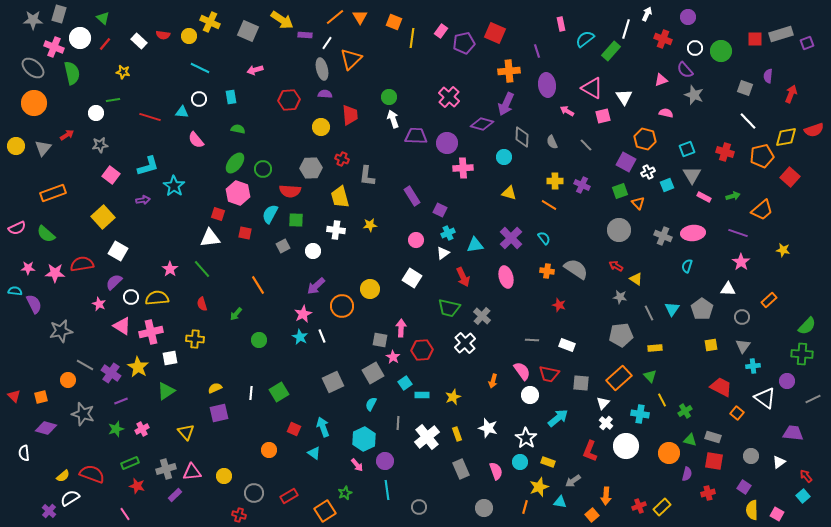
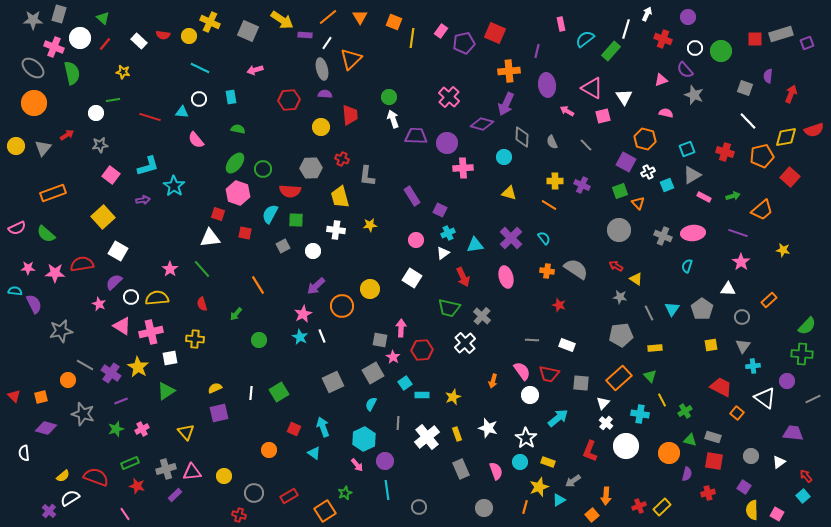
orange line at (335, 17): moved 7 px left
purple line at (537, 51): rotated 32 degrees clockwise
gray triangle at (692, 175): rotated 30 degrees clockwise
red semicircle at (92, 474): moved 4 px right, 3 px down
cyan triangle at (560, 502): moved 1 px left, 2 px up; rotated 40 degrees counterclockwise
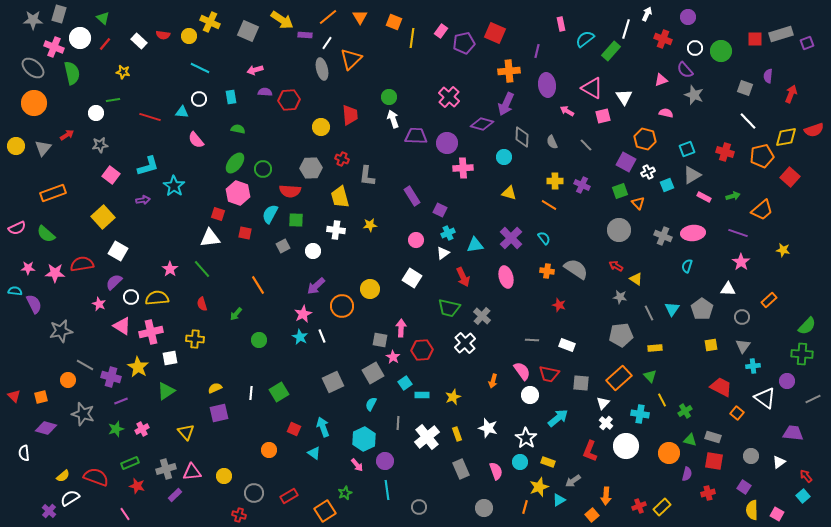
purple semicircle at (325, 94): moved 60 px left, 2 px up
purple cross at (111, 373): moved 4 px down; rotated 18 degrees counterclockwise
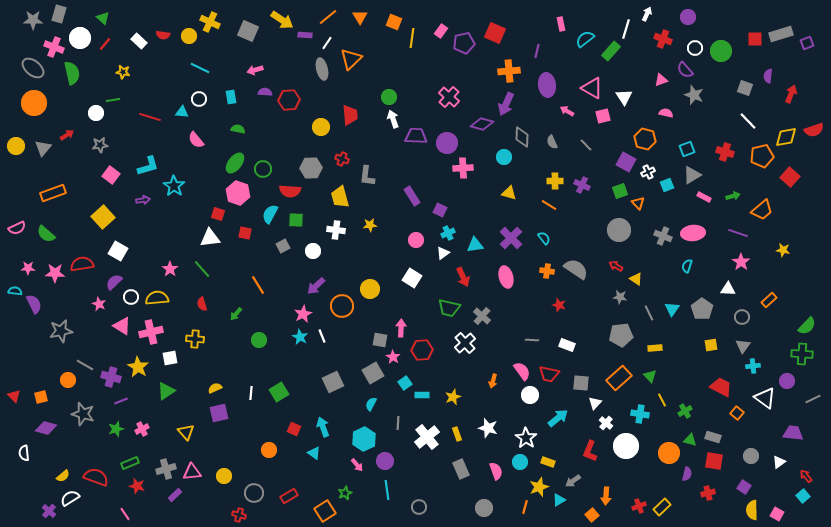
white triangle at (603, 403): moved 8 px left
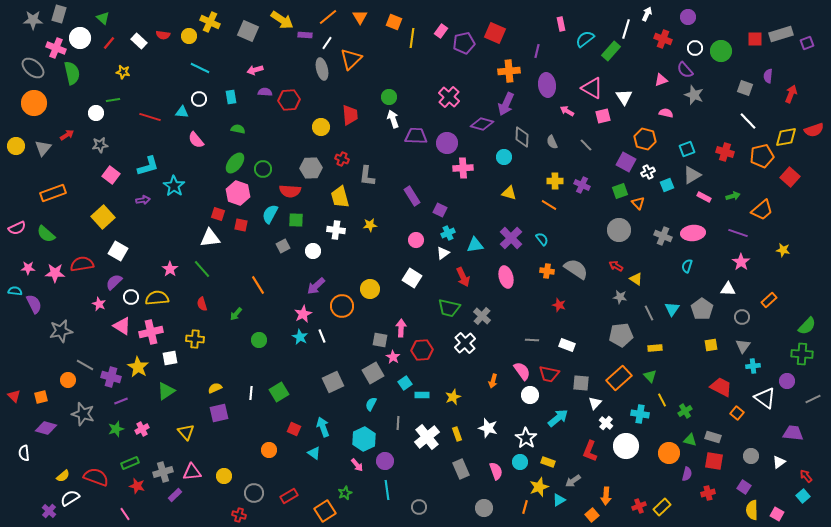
red line at (105, 44): moved 4 px right, 1 px up
pink cross at (54, 47): moved 2 px right, 1 px down
red square at (245, 233): moved 4 px left, 8 px up
cyan semicircle at (544, 238): moved 2 px left, 1 px down
gray cross at (166, 469): moved 3 px left, 3 px down
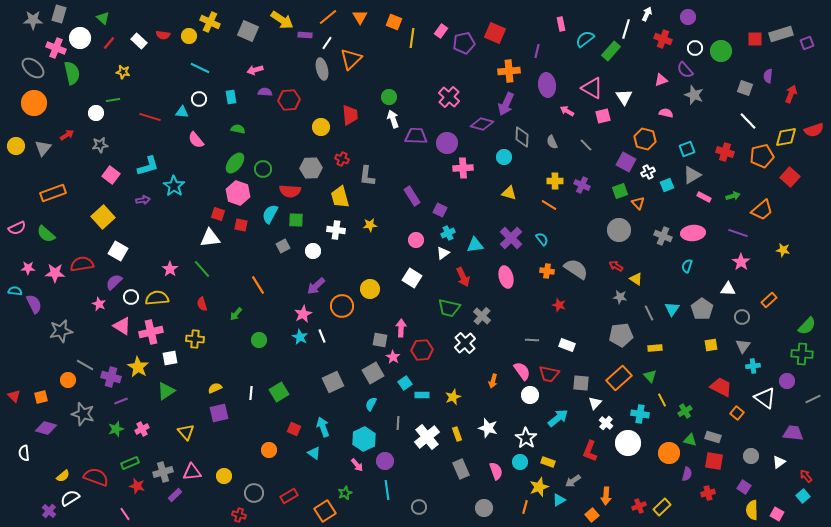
white circle at (626, 446): moved 2 px right, 3 px up
